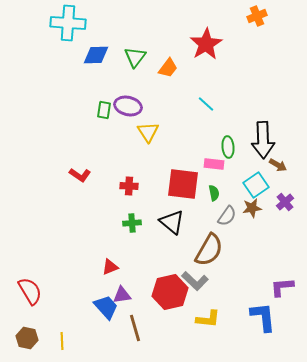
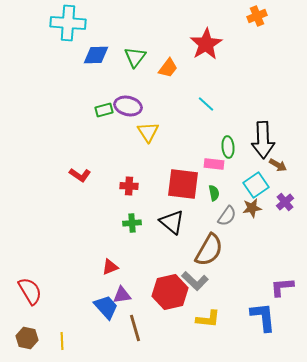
green rectangle: rotated 66 degrees clockwise
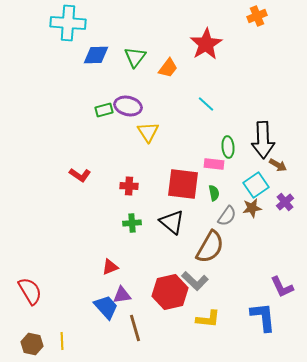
brown semicircle: moved 1 px right, 3 px up
purple L-shape: rotated 110 degrees counterclockwise
brown hexagon: moved 5 px right, 6 px down
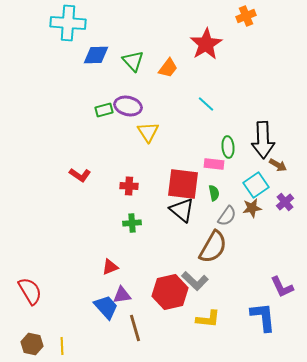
orange cross: moved 11 px left
green triangle: moved 2 px left, 4 px down; rotated 20 degrees counterclockwise
black triangle: moved 10 px right, 12 px up
brown semicircle: moved 3 px right
yellow line: moved 5 px down
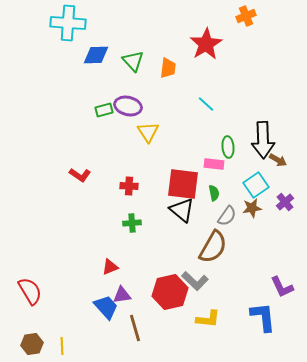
orange trapezoid: rotated 30 degrees counterclockwise
brown arrow: moved 5 px up
brown hexagon: rotated 20 degrees counterclockwise
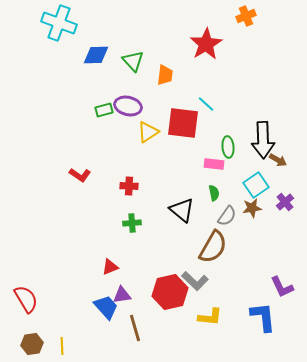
cyan cross: moved 9 px left; rotated 16 degrees clockwise
orange trapezoid: moved 3 px left, 7 px down
yellow triangle: rotated 30 degrees clockwise
red square: moved 61 px up
red semicircle: moved 4 px left, 8 px down
yellow L-shape: moved 2 px right, 2 px up
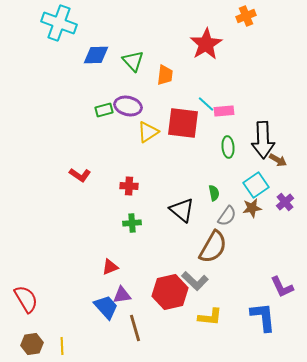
pink rectangle: moved 10 px right, 53 px up; rotated 12 degrees counterclockwise
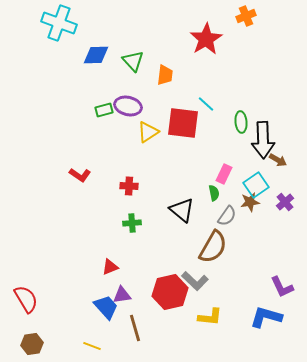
red star: moved 5 px up
pink rectangle: moved 63 px down; rotated 60 degrees counterclockwise
green ellipse: moved 13 px right, 25 px up
brown star: moved 2 px left, 6 px up
blue L-shape: moved 3 px right; rotated 68 degrees counterclockwise
yellow line: moved 30 px right; rotated 66 degrees counterclockwise
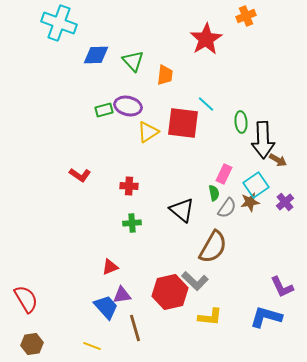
gray semicircle: moved 8 px up
